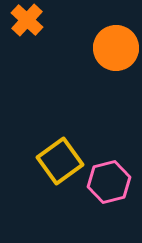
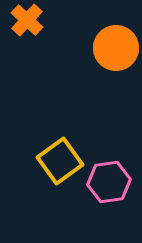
pink hexagon: rotated 6 degrees clockwise
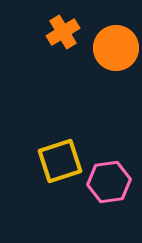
orange cross: moved 36 px right, 12 px down; rotated 16 degrees clockwise
yellow square: rotated 18 degrees clockwise
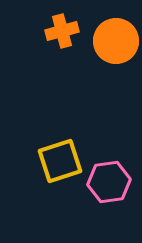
orange cross: moved 1 px left, 1 px up; rotated 16 degrees clockwise
orange circle: moved 7 px up
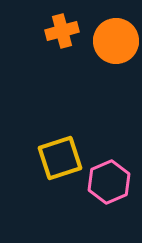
yellow square: moved 3 px up
pink hexagon: rotated 15 degrees counterclockwise
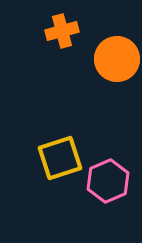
orange circle: moved 1 px right, 18 px down
pink hexagon: moved 1 px left, 1 px up
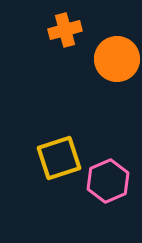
orange cross: moved 3 px right, 1 px up
yellow square: moved 1 px left
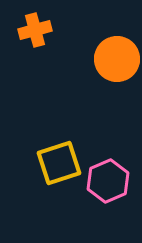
orange cross: moved 30 px left
yellow square: moved 5 px down
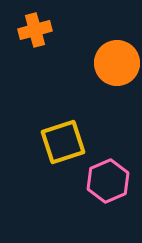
orange circle: moved 4 px down
yellow square: moved 4 px right, 21 px up
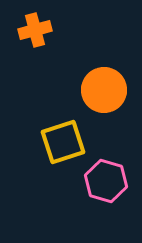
orange circle: moved 13 px left, 27 px down
pink hexagon: moved 2 px left; rotated 21 degrees counterclockwise
